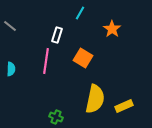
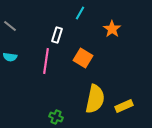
cyan semicircle: moved 1 px left, 12 px up; rotated 96 degrees clockwise
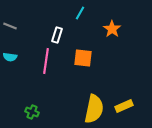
gray line: rotated 16 degrees counterclockwise
orange square: rotated 24 degrees counterclockwise
yellow semicircle: moved 1 px left, 10 px down
green cross: moved 24 px left, 5 px up
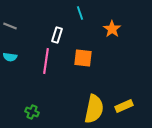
cyan line: rotated 48 degrees counterclockwise
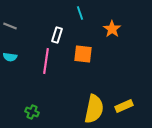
orange square: moved 4 px up
